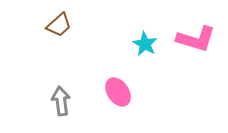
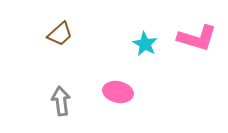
brown trapezoid: moved 1 px right, 9 px down
pink L-shape: moved 1 px right, 1 px up
pink ellipse: rotated 44 degrees counterclockwise
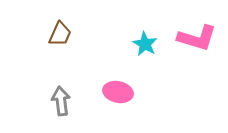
brown trapezoid: rotated 24 degrees counterclockwise
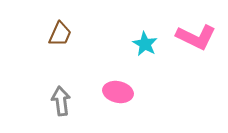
pink L-shape: moved 1 px left, 1 px up; rotated 9 degrees clockwise
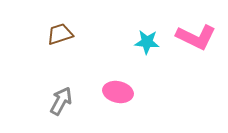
brown trapezoid: rotated 132 degrees counterclockwise
cyan star: moved 2 px right, 2 px up; rotated 25 degrees counterclockwise
gray arrow: rotated 36 degrees clockwise
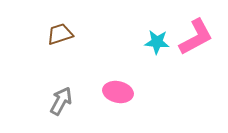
pink L-shape: rotated 54 degrees counterclockwise
cyan star: moved 10 px right
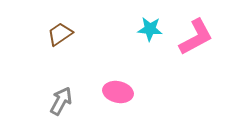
brown trapezoid: rotated 16 degrees counterclockwise
cyan star: moved 7 px left, 13 px up
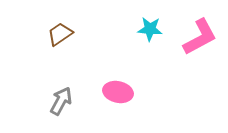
pink L-shape: moved 4 px right
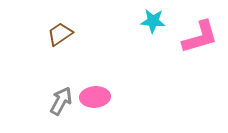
cyan star: moved 3 px right, 8 px up
pink L-shape: rotated 12 degrees clockwise
pink ellipse: moved 23 px left, 5 px down; rotated 16 degrees counterclockwise
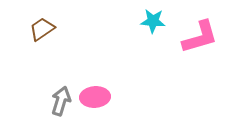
brown trapezoid: moved 18 px left, 5 px up
gray arrow: rotated 12 degrees counterclockwise
